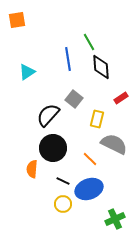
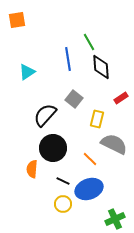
black semicircle: moved 3 px left
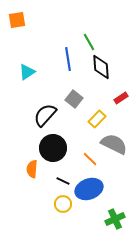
yellow rectangle: rotated 30 degrees clockwise
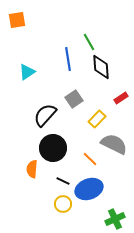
gray square: rotated 18 degrees clockwise
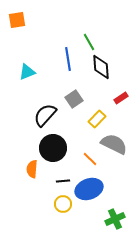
cyan triangle: rotated 12 degrees clockwise
black line: rotated 32 degrees counterclockwise
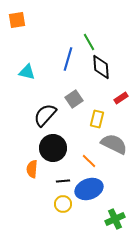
blue line: rotated 25 degrees clockwise
cyan triangle: rotated 36 degrees clockwise
yellow rectangle: rotated 30 degrees counterclockwise
orange line: moved 1 px left, 2 px down
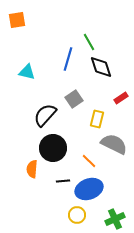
black diamond: rotated 15 degrees counterclockwise
yellow circle: moved 14 px right, 11 px down
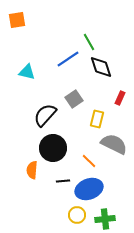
blue line: rotated 40 degrees clockwise
red rectangle: moved 1 px left; rotated 32 degrees counterclockwise
orange semicircle: moved 1 px down
green cross: moved 10 px left; rotated 18 degrees clockwise
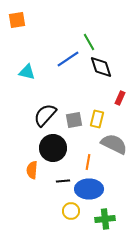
gray square: moved 21 px down; rotated 24 degrees clockwise
orange line: moved 1 px left, 1 px down; rotated 56 degrees clockwise
blue ellipse: rotated 20 degrees clockwise
yellow circle: moved 6 px left, 4 px up
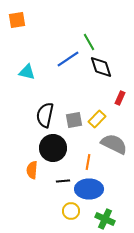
black semicircle: rotated 30 degrees counterclockwise
yellow rectangle: rotated 30 degrees clockwise
green cross: rotated 30 degrees clockwise
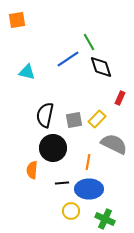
black line: moved 1 px left, 2 px down
